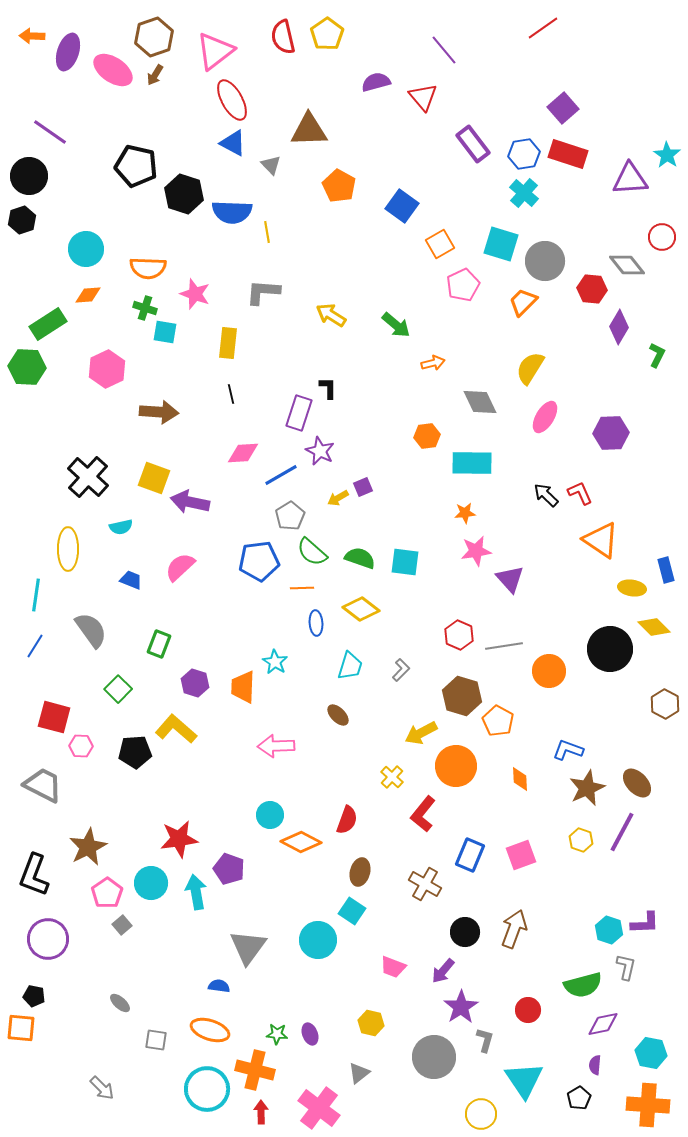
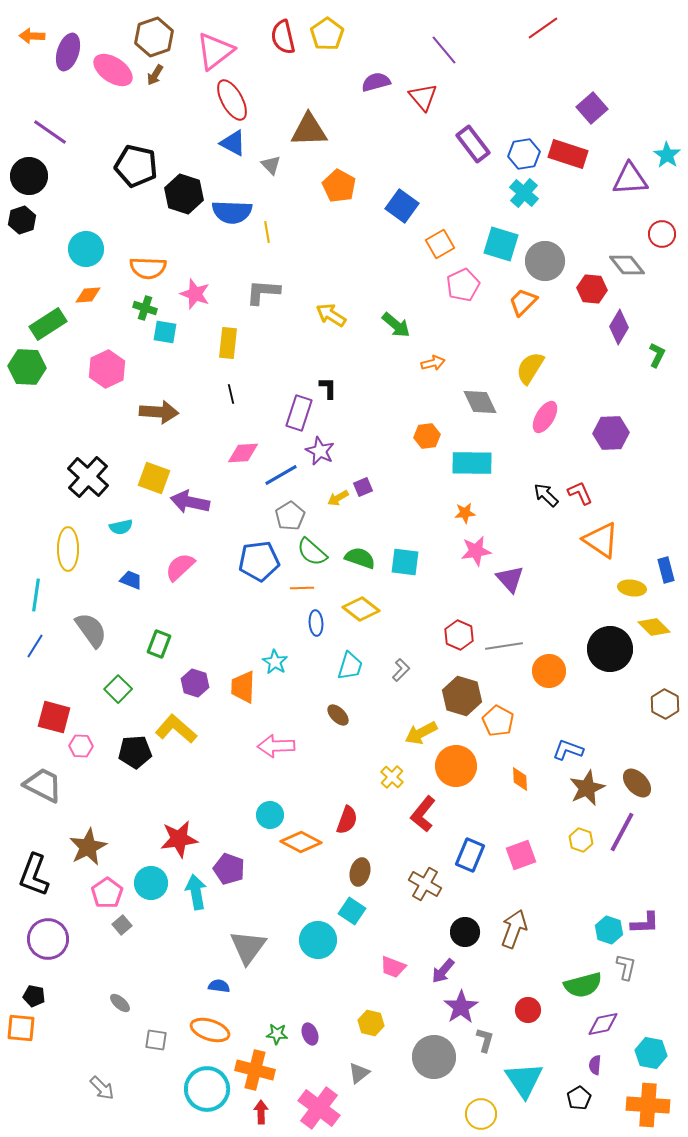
purple square at (563, 108): moved 29 px right
red circle at (662, 237): moved 3 px up
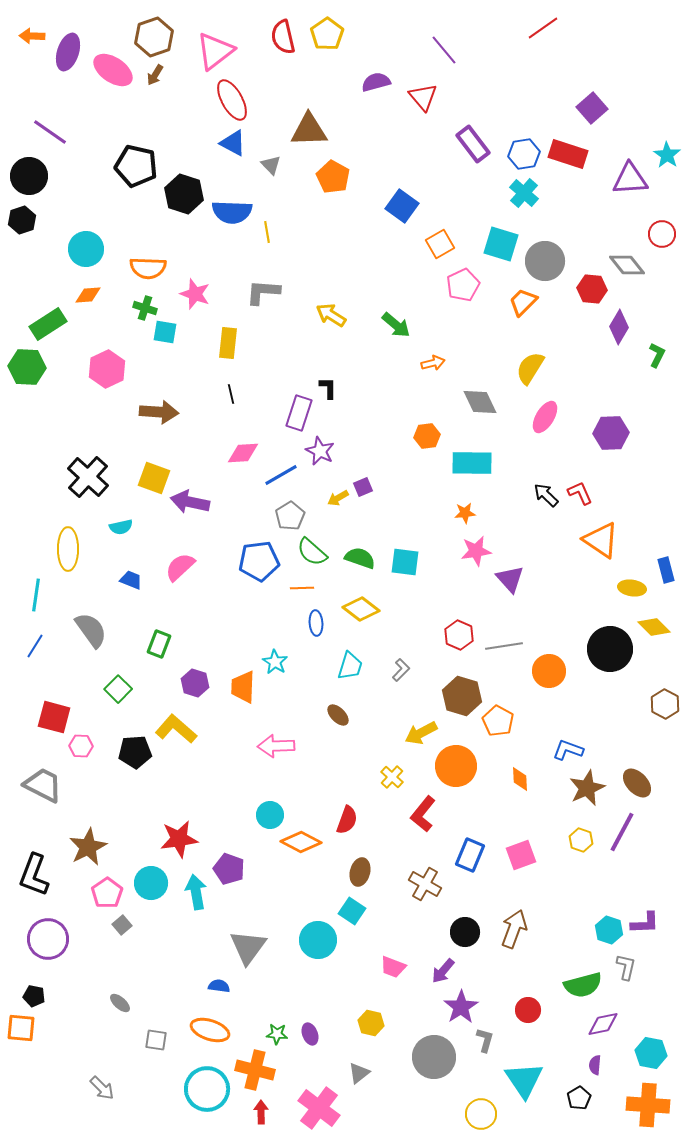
orange pentagon at (339, 186): moved 6 px left, 9 px up
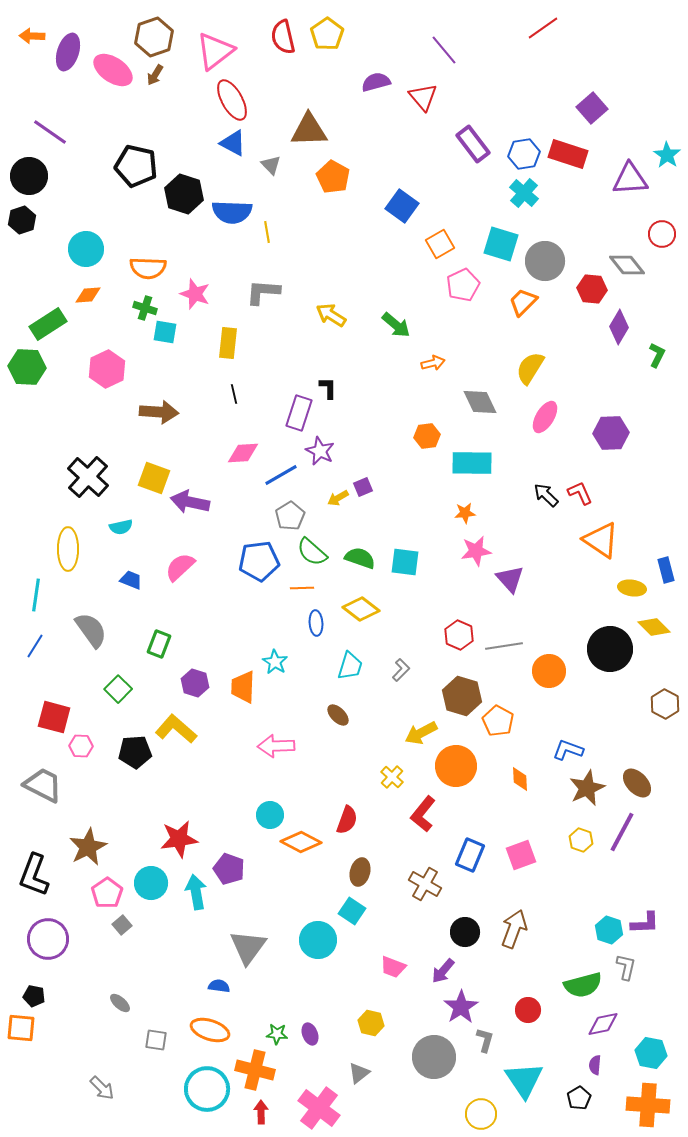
black line at (231, 394): moved 3 px right
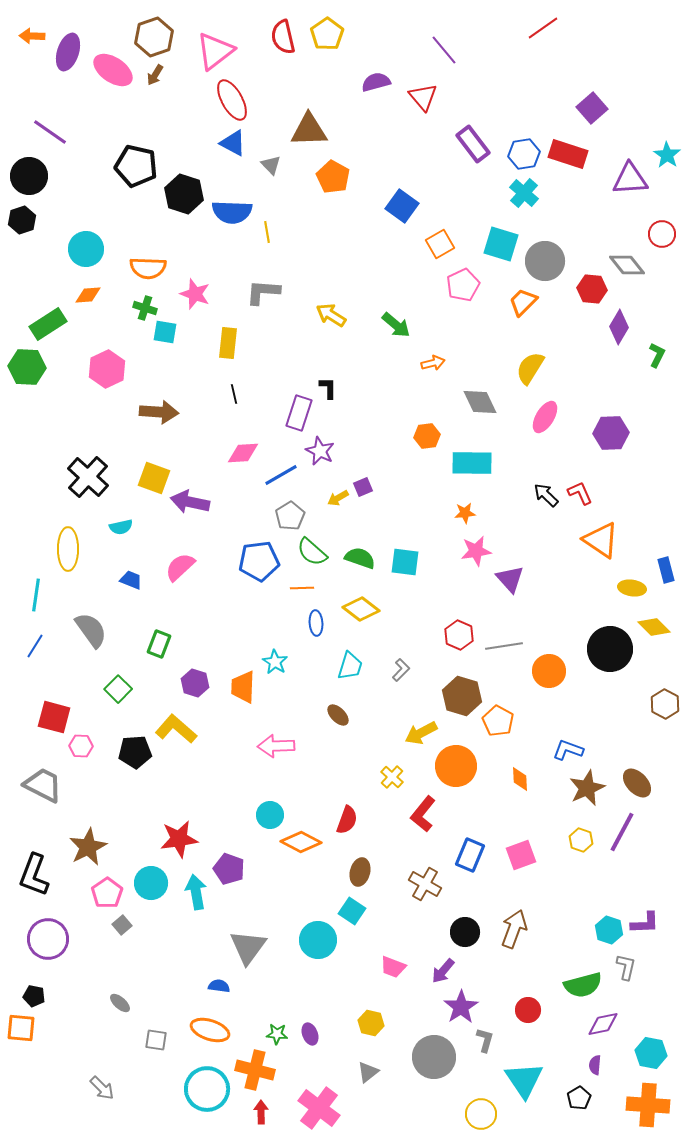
gray triangle at (359, 1073): moved 9 px right, 1 px up
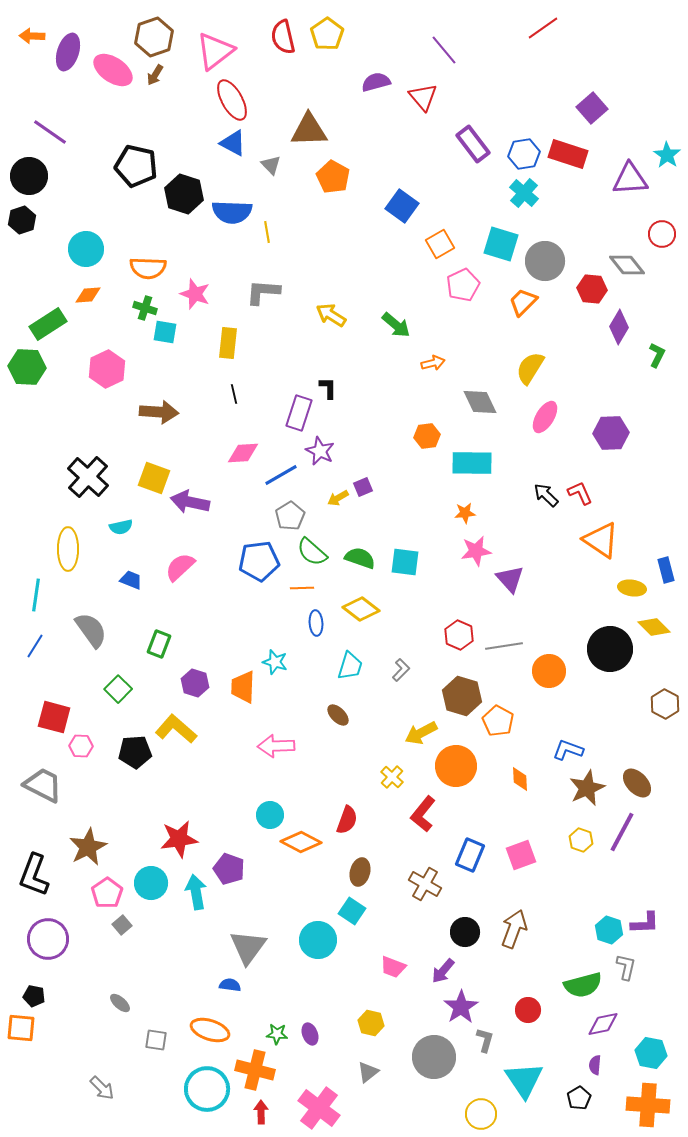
cyan star at (275, 662): rotated 15 degrees counterclockwise
blue semicircle at (219, 986): moved 11 px right, 1 px up
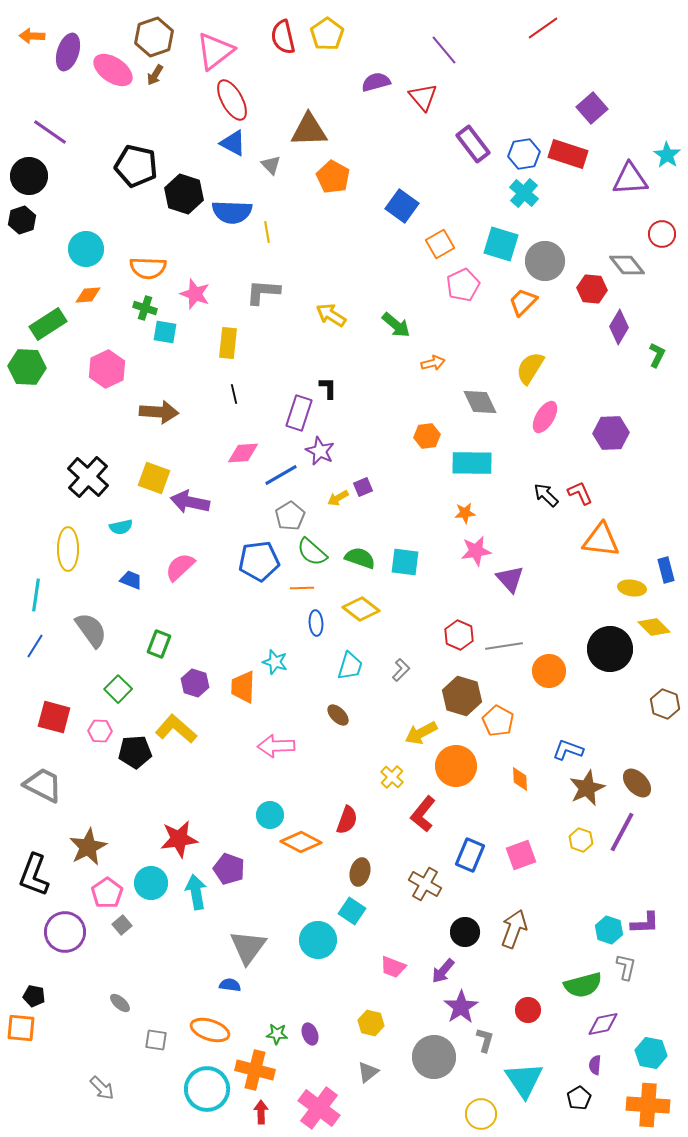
orange triangle at (601, 540): rotated 27 degrees counterclockwise
brown hexagon at (665, 704): rotated 8 degrees counterclockwise
pink hexagon at (81, 746): moved 19 px right, 15 px up
purple circle at (48, 939): moved 17 px right, 7 px up
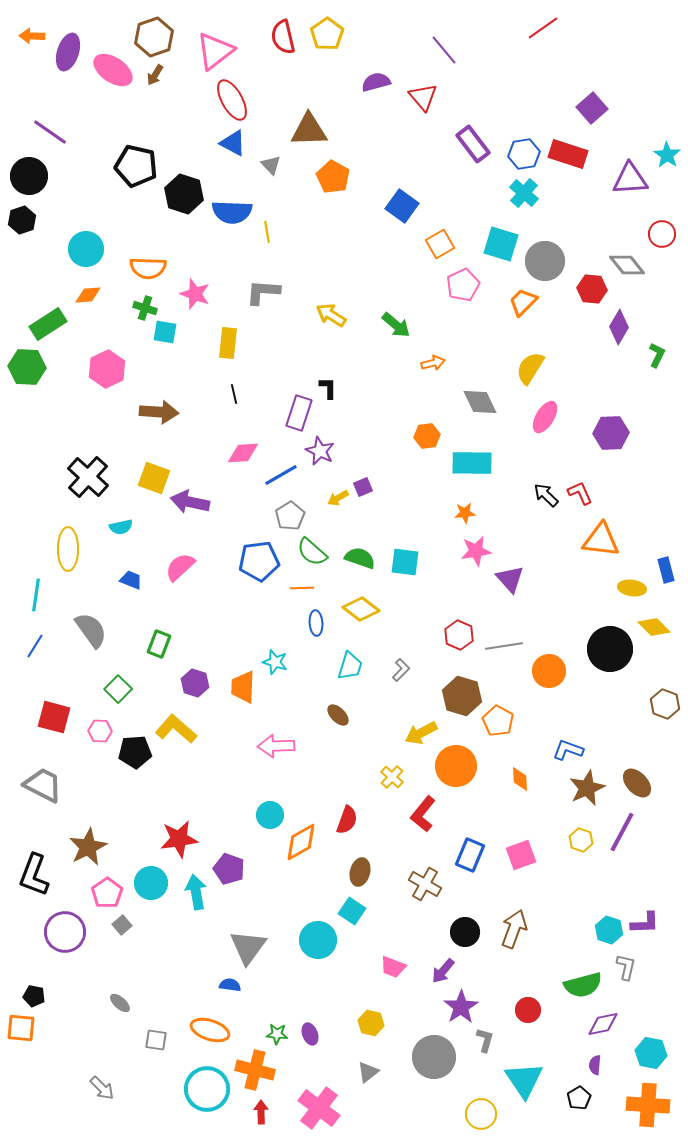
orange diamond at (301, 842): rotated 57 degrees counterclockwise
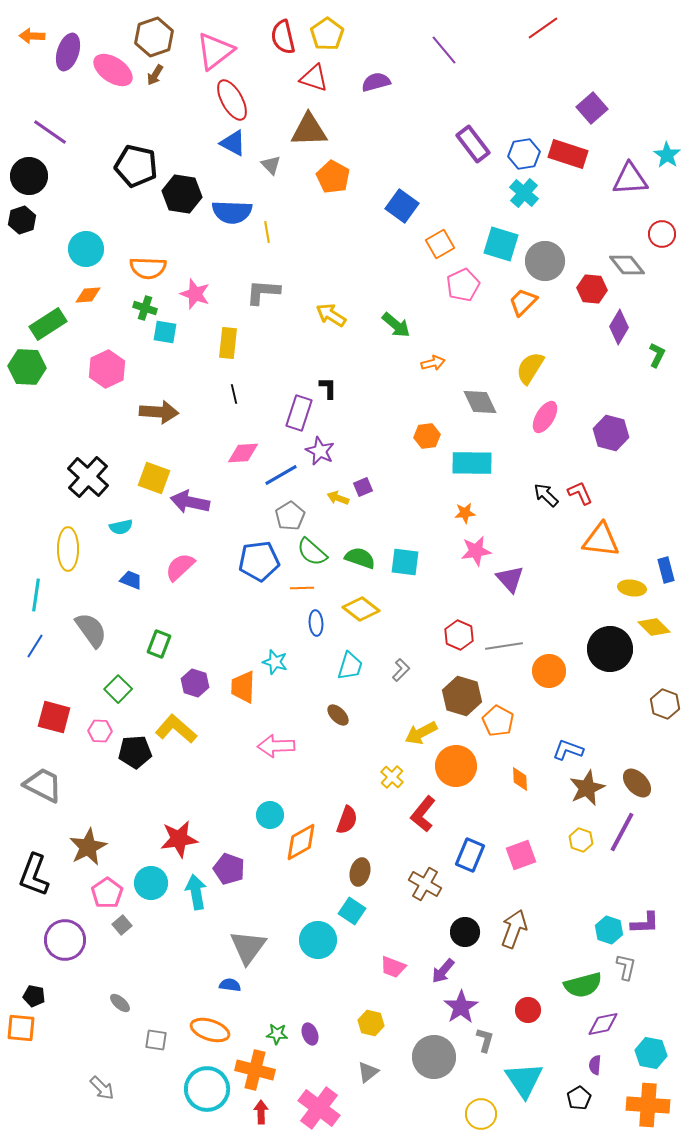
red triangle at (423, 97): moved 109 px left, 19 px up; rotated 32 degrees counterclockwise
black hexagon at (184, 194): moved 2 px left; rotated 9 degrees counterclockwise
purple hexagon at (611, 433): rotated 16 degrees clockwise
yellow arrow at (338, 498): rotated 50 degrees clockwise
purple circle at (65, 932): moved 8 px down
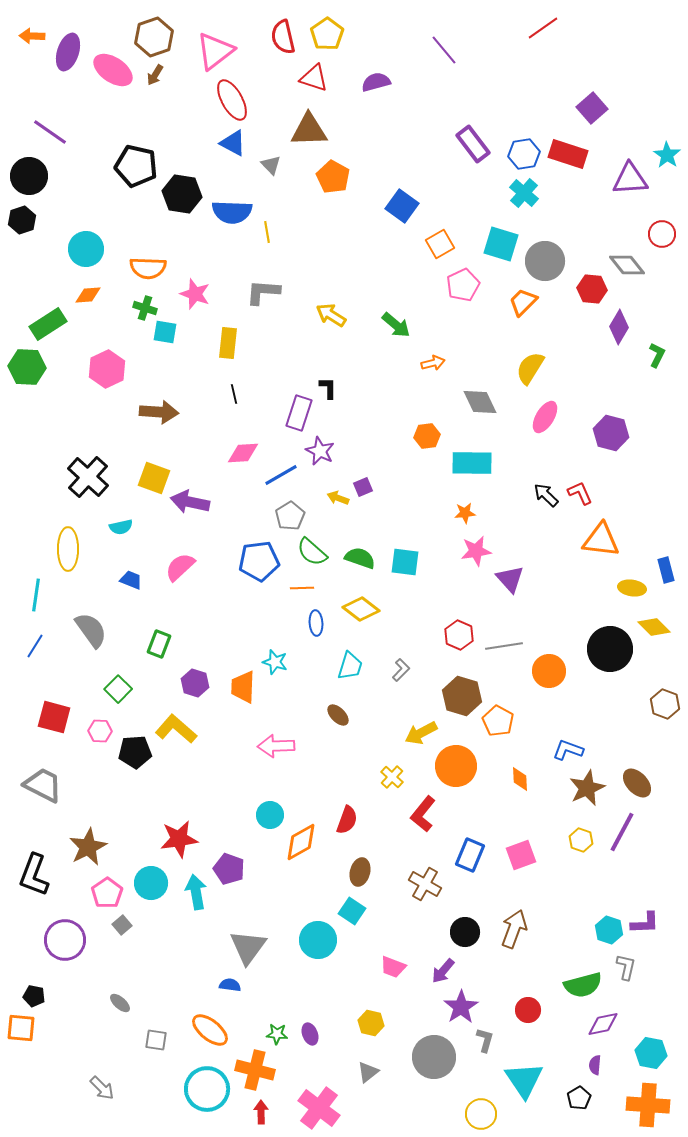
orange ellipse at (210, 1030): rotated 21 degrees clockwise
